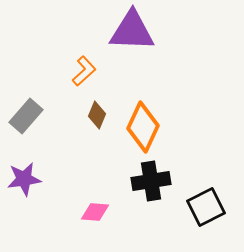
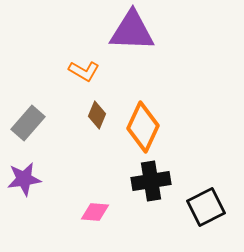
orange L-shape: rotated 72 degrees clockwise
gray rectangle: moved 2 px right, 7 px down
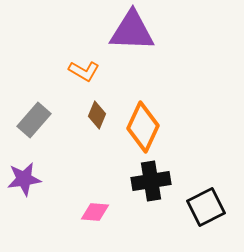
gray rectangle: moved 6 px right, 3 px up
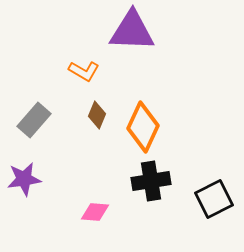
black square: moved 8 px right, 8 px up
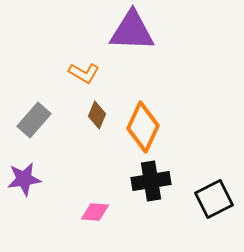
orange L-shape: moved 2 px down
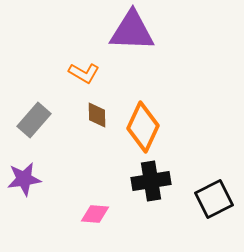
brown diamond: rotated 24 degrees counterclockwise
pink diamond: moved 2 px down
